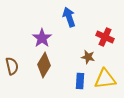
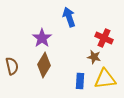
red cross: moved 1 px left, 1 px down
brown star: moved 6 px right
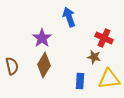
yellow triangle: moved 4 px right
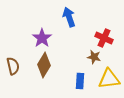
brown semicircle: moved 1 px right
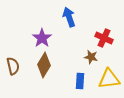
brown star: moved 3 px left
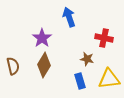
red cross: rotated 12 degrees counterclockwise
brown star: moved 4 px left, 2 px down
blue rectangle: rotated 21 degrees counterclockwise
